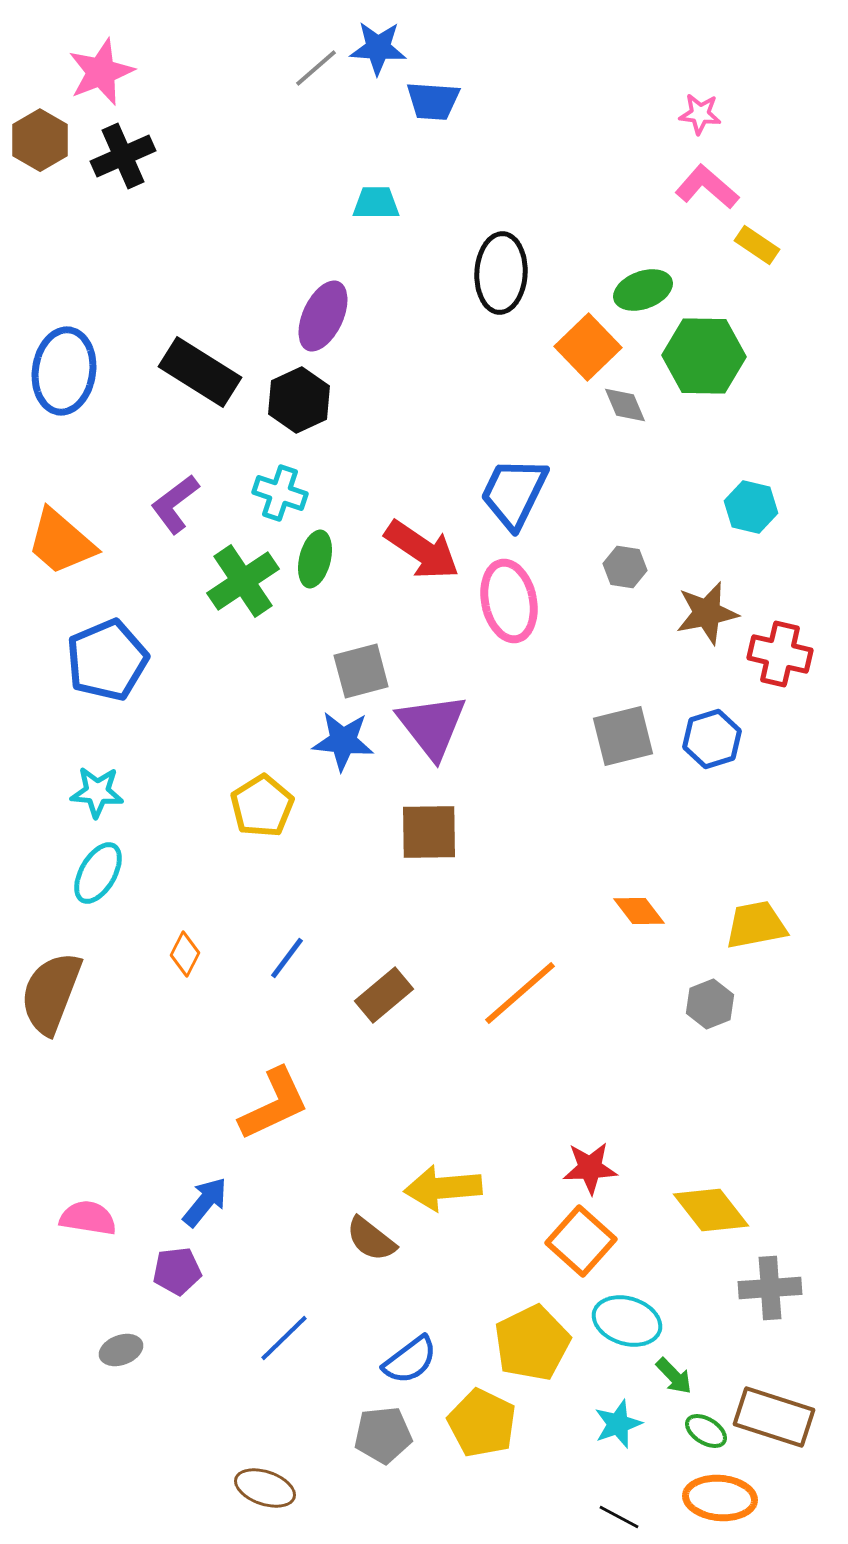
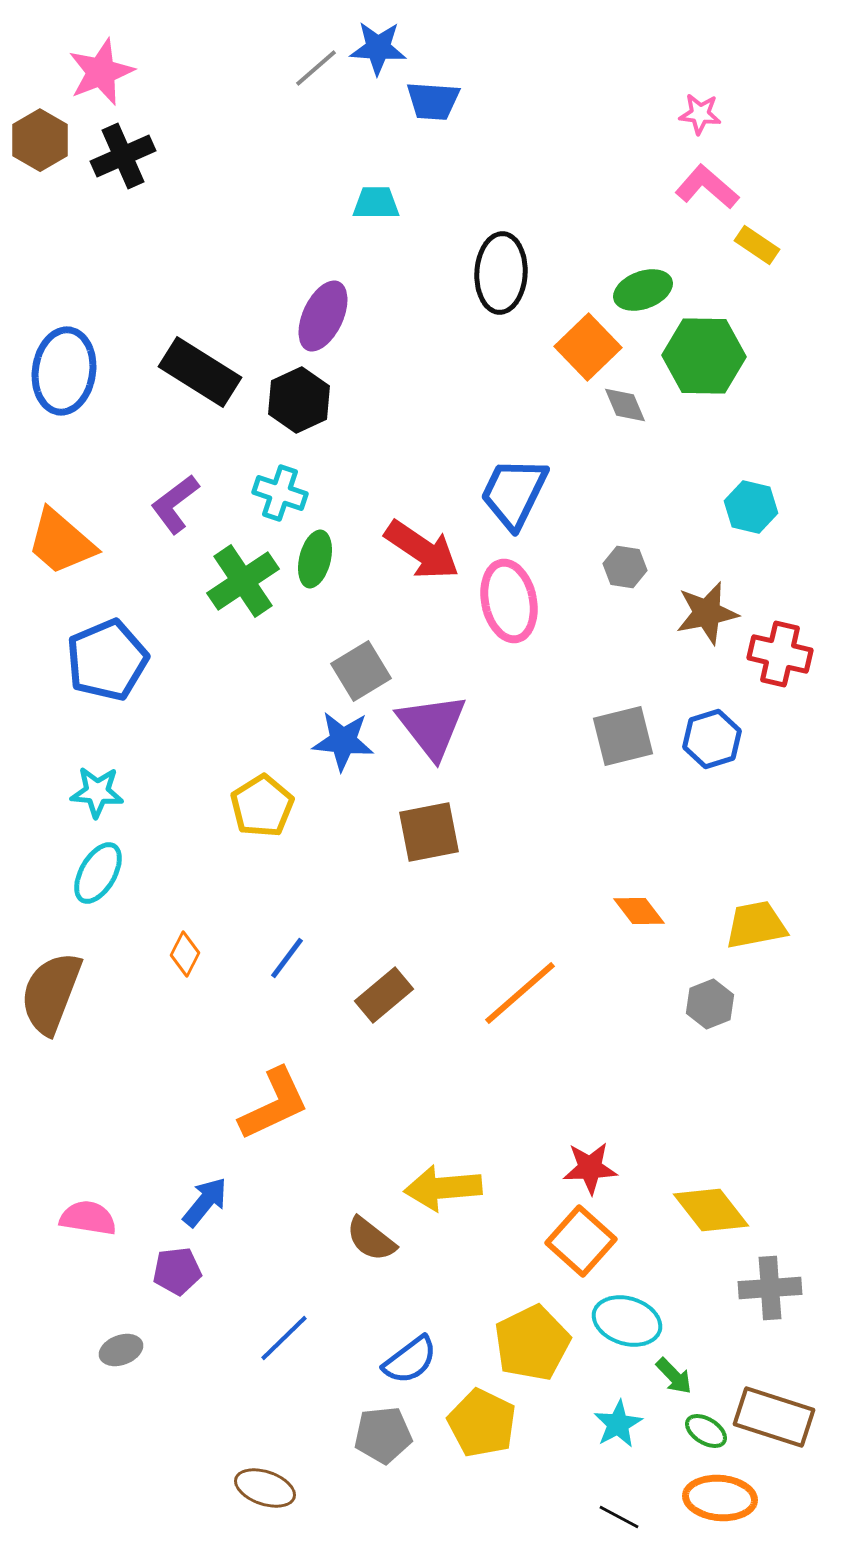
gray square at (361, 671): rotated 16 degrees counterclockwise
brown square at (429, 832): rotated 10 degrees counterclockwise
cyan star at (618, 1424): rotated 9 degrees counterclockwise
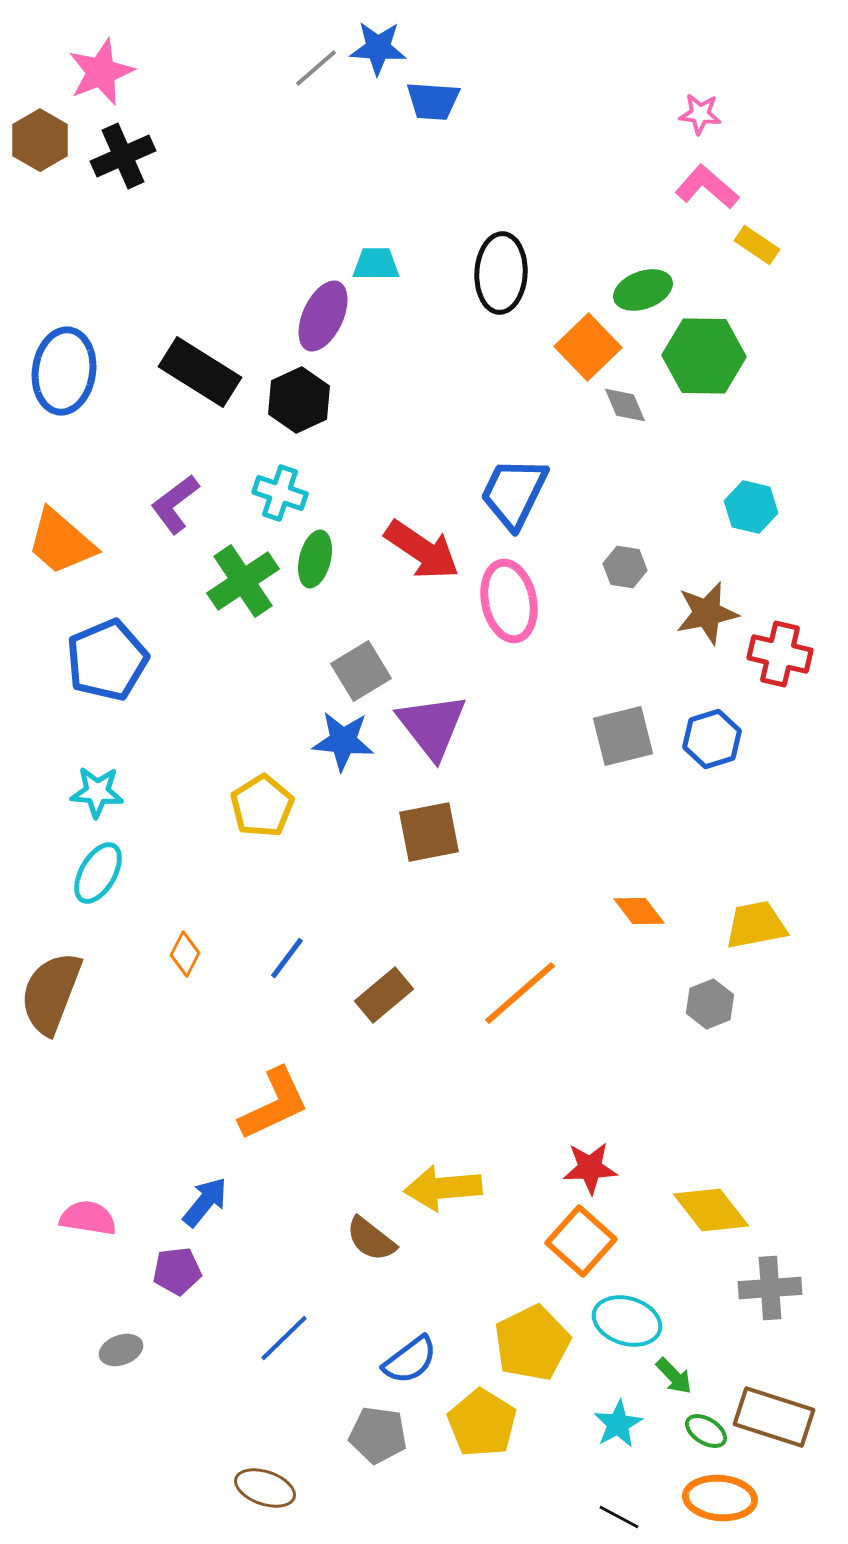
cyan trapezoid at (376, 203): moved 61 px down
yellow pentagon at (482, 1423): rotated 6 degrees clockwise
gray pentagon at (383, 1435): moved 5 px left; rotated 14 degrees clockwise
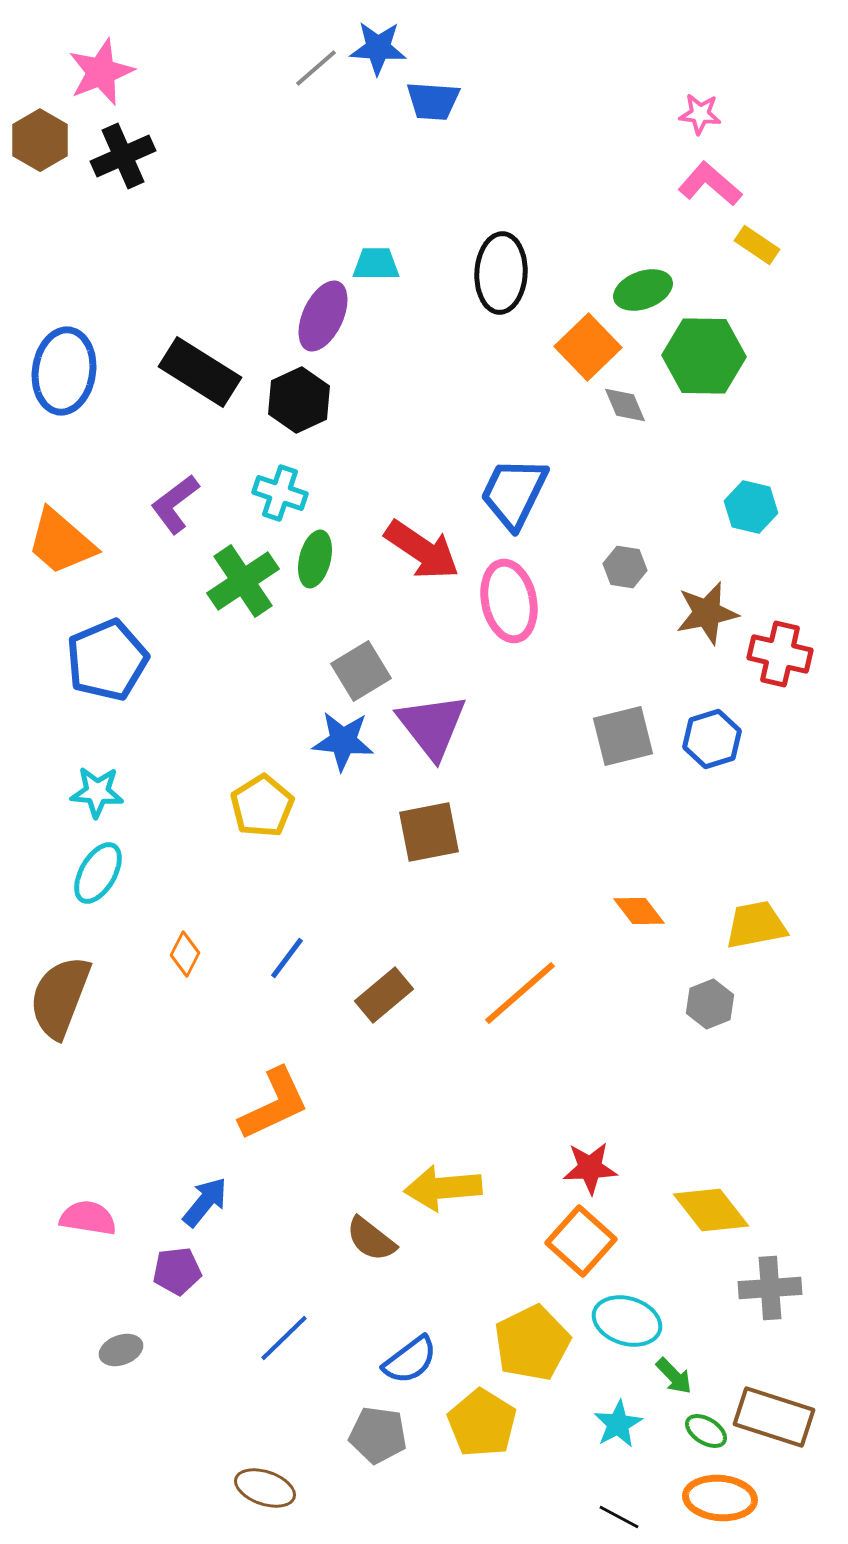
pink L-shape at (707, 187): moved 3 px right, 3 px up
brown semicircle at (51, 993): moved 9 px right, 4 px down
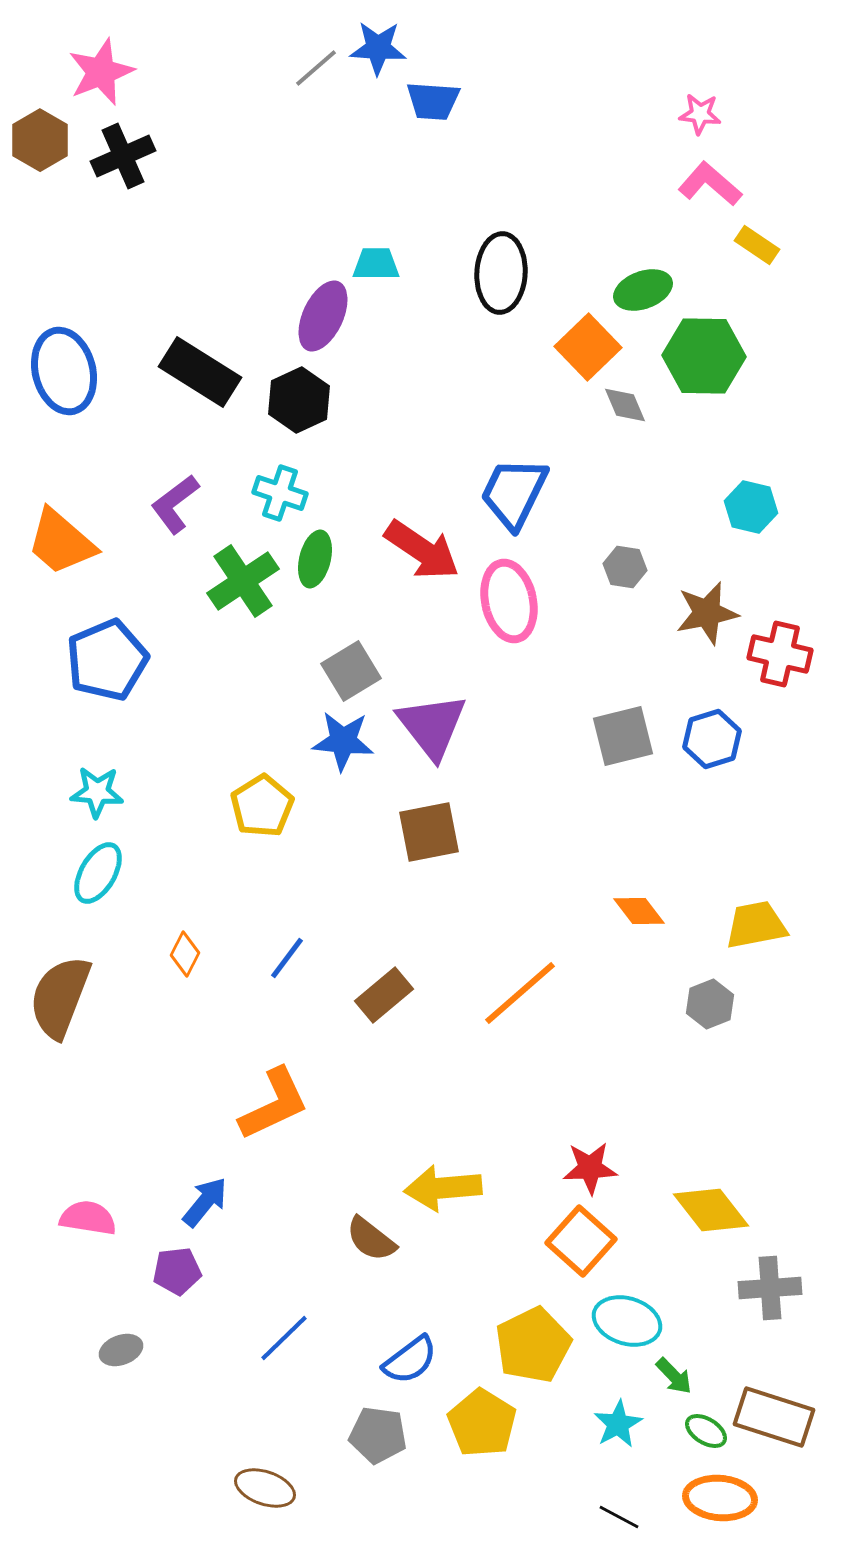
blue ellipse at (64, 371): rotated 22 degrees counterclockwise
gray square at (361, 671): moved 10 px left
yellow pentagon at (532, 1343): moved 1 px right, 2 px down
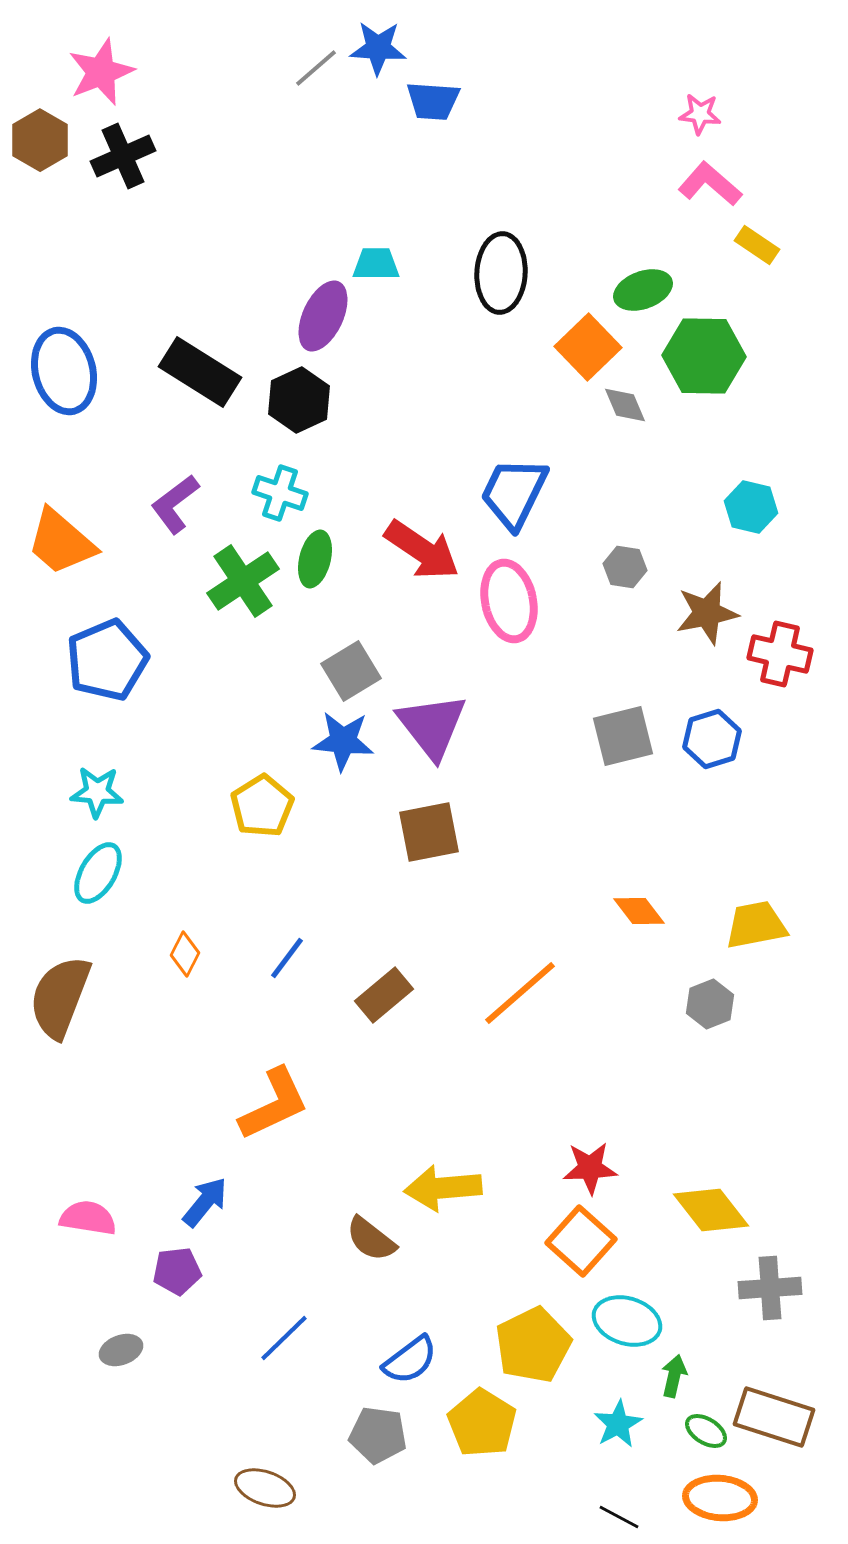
green arrow at (674, 1376): rotated 123 degrees counterclockwise
